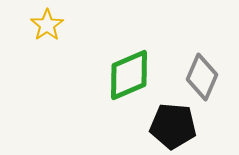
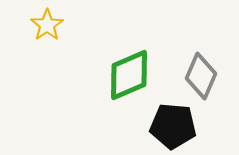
gray diamond: moved 1 px left, 1 px up
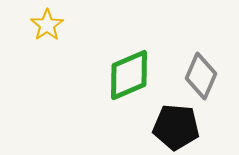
black pentagon: moved 3 px right, 1 px down
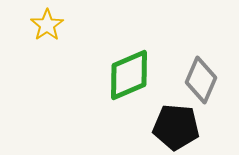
gray diamond: moved 4 px down
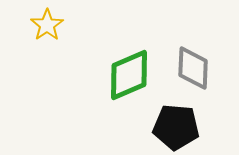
gray diamond: moved 8 px left, 12 px up; rotated 21 degrees counterclockwise
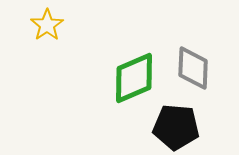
green diamond: moved 5 px right, 3 px down
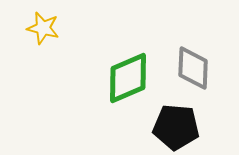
yellow star: moved 4 px left, 3 px down; rotated 24 degrees counterclockwise
green diamond: moved 6 px left
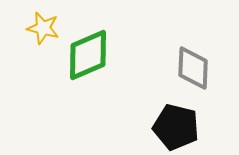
green diamond: moved 40 px left, 23 px up
black pentagon: rotated 9 degrees clockwise
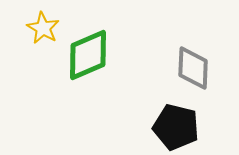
yellow star: rotated 16 degrees clockwise
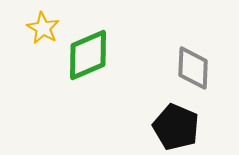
black pentagon: rotated 9 degrees clockwise
